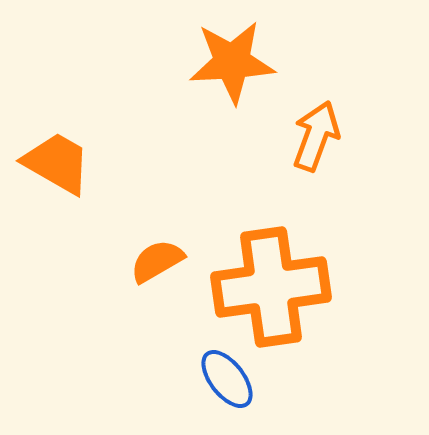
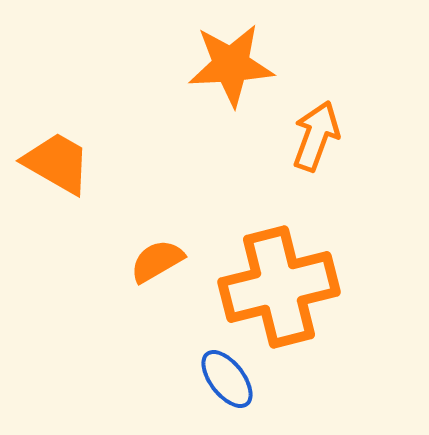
orange star: moved 1 px left, 3 px down
orange cross: moved 8 px right; rotated 6 degrees counterclockwise
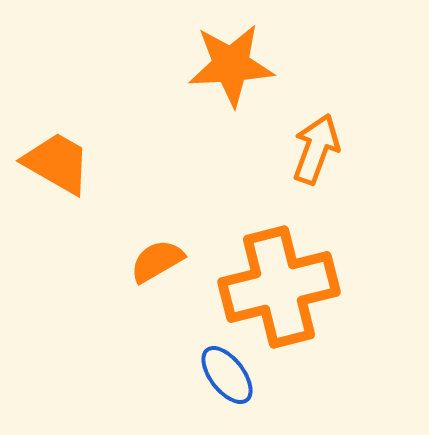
orange arrow: moved 13 px down
blue ellipse: moved 4 px up
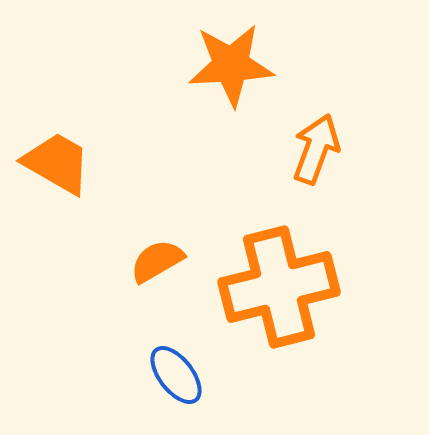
blue ellipse: moved 51 px left
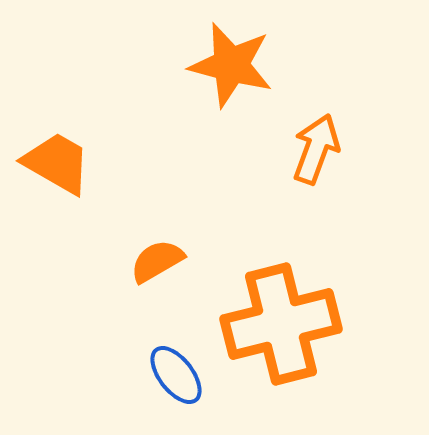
orange star: rotated 18 degrees clockwise
orange cross: moved 2 px right, 37 px down
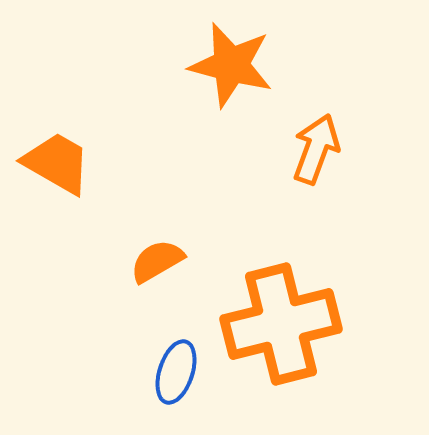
blue ellipse: moved 3 px up; rotated 56 degrees clockwise
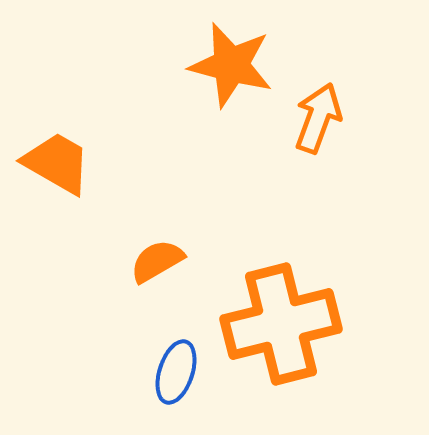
orange arrow: moved 2 px right, 31 px up
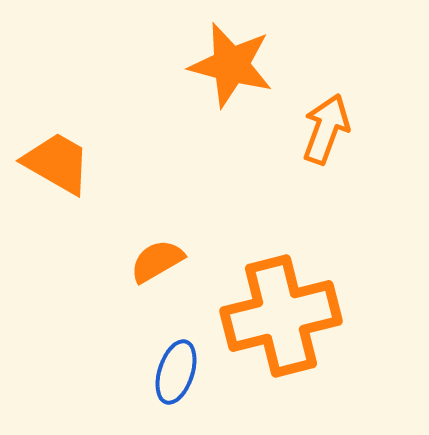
orange arrow: moved 8 px right, 11 px down
orange cross: moved 8 px up
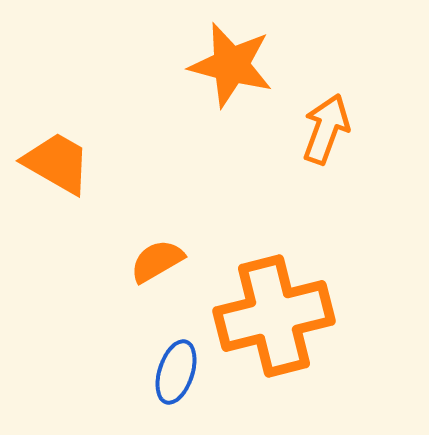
orange cross: moved 7 px left
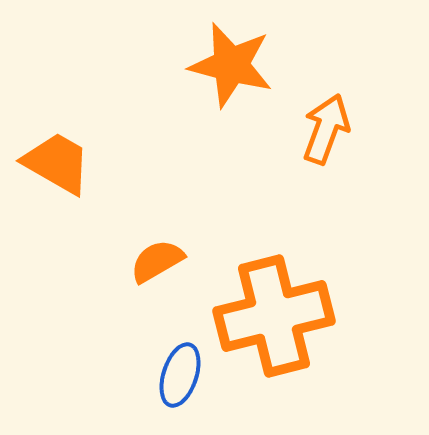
blue ellipse: moved 4 px right, 3 px down
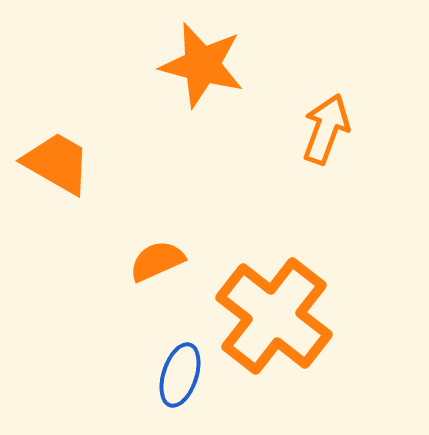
orange star: moved 29 px left
orange semicircle: rotated 6 degrees clockwise
orange cross: rotated 38 degrees counterclockwise
